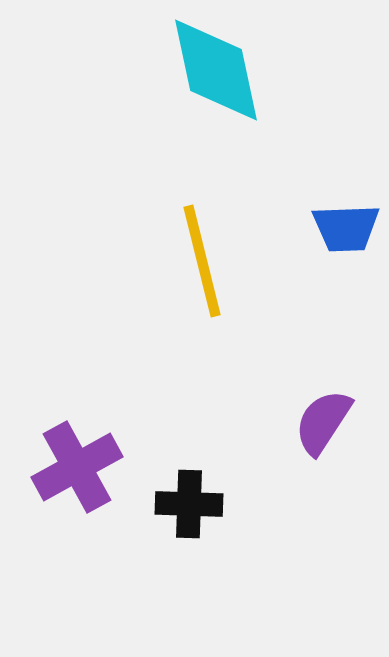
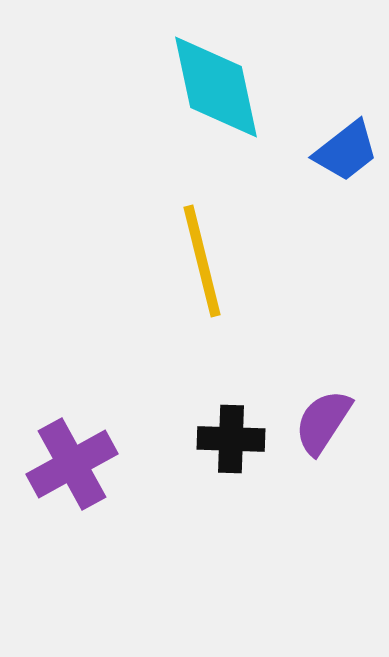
cyan diamond: moved 17 px down
blue trapezoid: moved 77 px up; rotated 36 degrees counterclockwise
purple cross: moved 5 px left, 3 px up
black cross: moved 42 px right, 65 px up
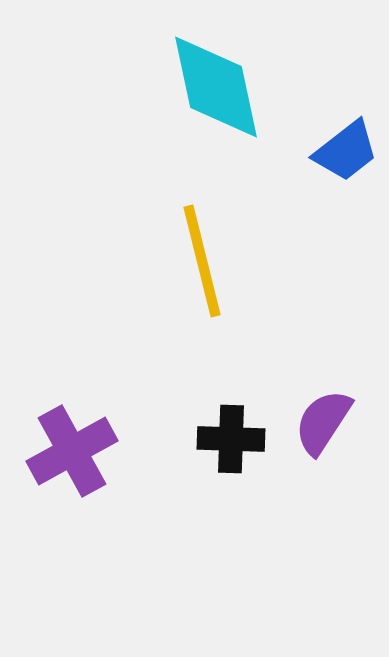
purple cross: moved 13 px up
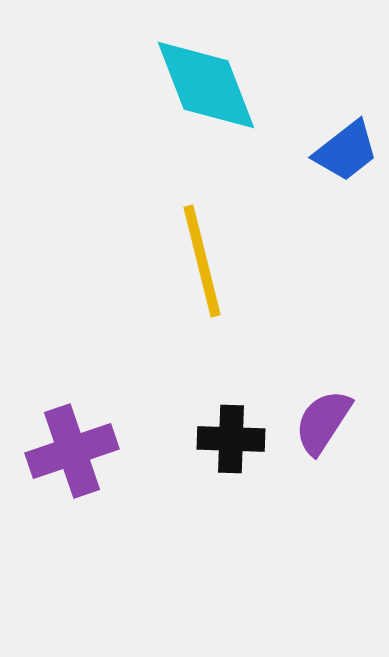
cyan diamond: moved 10 px left, 2 px up; rotated 9 degrees counterclockwise
purple cross: rotated 10 degrees clockwise
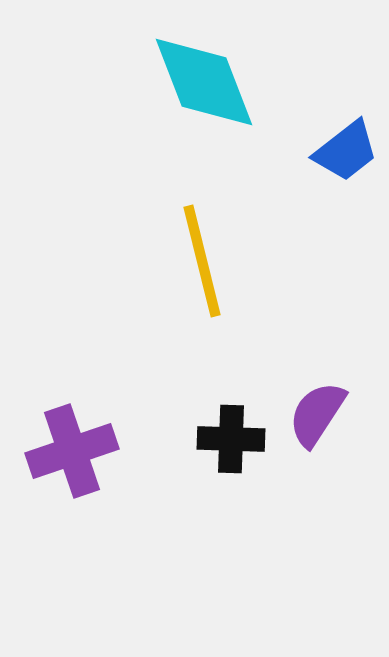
cyan diamond: moved 2 px left, 3 px up
purple semicircle: moved 6 px left, 8 px up
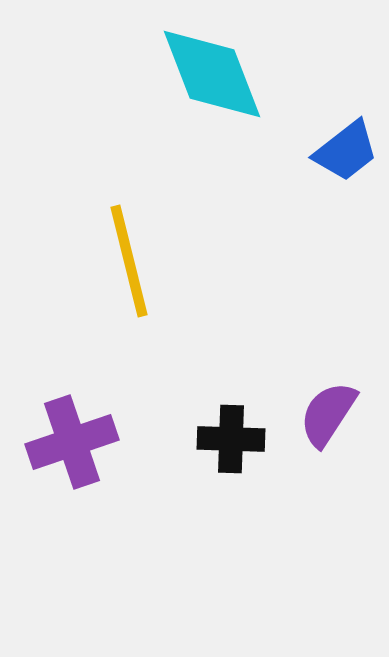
cyan diamond: moved 8 px right, 8 px up
yellow line: moved 73 px left
purple semicircle: moved 11 px right
purple cross: moved 9 px up
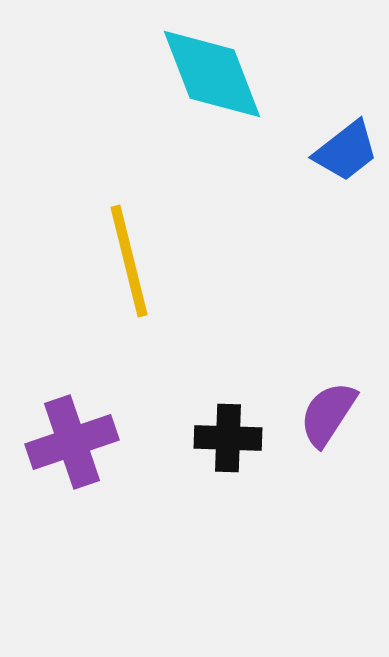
black cross: moved 3 px left, 1 px up
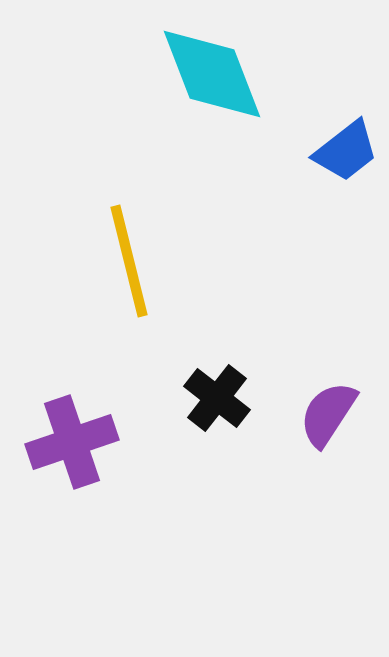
black cross: moved 11 px left, 40 px up; rotated 36 degrees clockwise
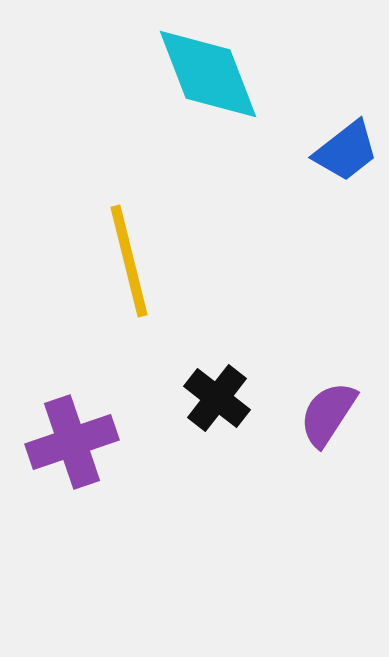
cyan diamond: moved 4 px left
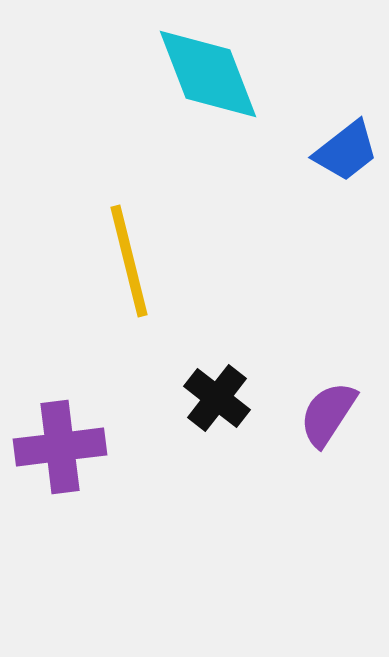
purple cross: moved 12 px left, 5 px down; rotated 12 degrees clockwise
